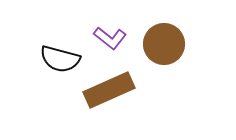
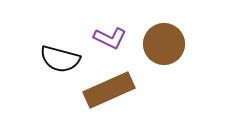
purple L-shape: rotated 12 degrees counterclockwise
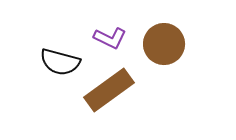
black semicircle: moved 3 px down
brown rectangle: rotated 12 degrees counterclockwise
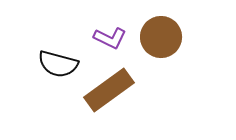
brown circle: moved 3 px left, 7 px up
black semicircle: moved 2 px left, 2 px down
